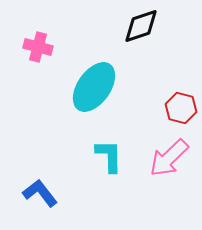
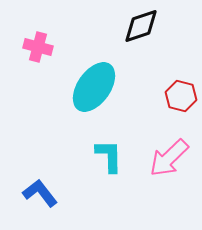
red hexagon: moved 12 px up
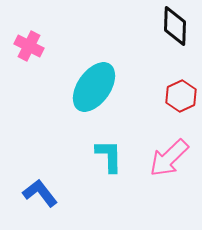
black diamond: moved 34 px right; rotated 69 degrees counterclockwise
pink cross: moved 9 px left, 1 px up; rotated 12 degrees clockwise
red hexagon: rotated 20 degrees clockwise
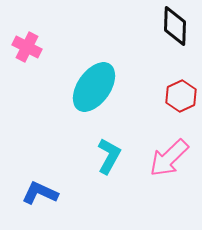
pink cross: moved 2 px left, 1 px down
cyan L-shape: rotated 30 degrees clockwise
blue L-shape: rotated 27 degrees counterclockwise
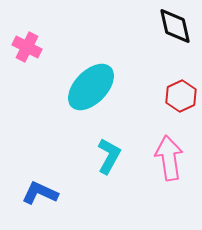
black diamond: rotated 15 degrees counterclockwise
cyan ellipse: moved 3 px left; rotated 9 degrees clockwise
pink arrow: rotated 126 degrees clockwise
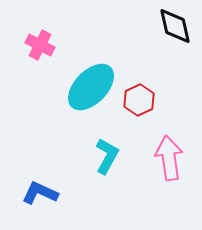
pink cross: moved 13 px right, 2 px up
red hexagon: moved 42 px left, 4 px down
cyan L-shape: moved 2 px left
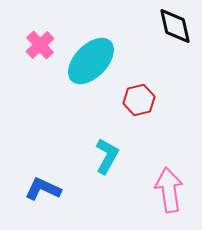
pink cross: rotated 20 degrees clockwise
cyan ellipse: moved 26 px up
red hexagon: rotated 12 degrees clockwise
pink arrow: moved 32 px down
blue L-shape: moved 3 px right, 4 px up
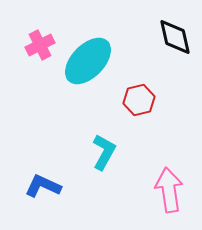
black diamond: moved 11 px down
pink cross: rotated 16 degrees clockwise
cyan ellipse: moved 3 px left
cyan L-shape: moved 3 px left, 4 px up
blue L-shape: moved 3 px up
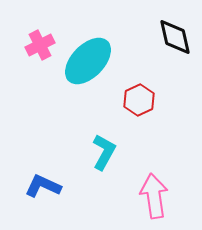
red hexagon: rotated 12 degrees counterclockwise
pink arrow: moved 15 px left, 6 px down
